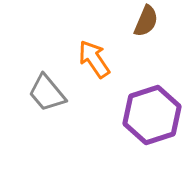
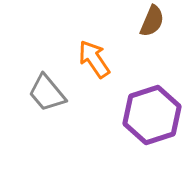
brown semicircle: moved 6 px right
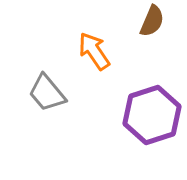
orange arrow: moved 8 px up
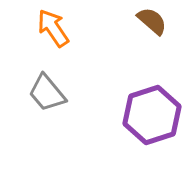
brown semicircle: rotated 72 degrees counterclockwise
orange arrow: moved 41 px left, 23 px up
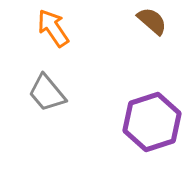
purple hexagon: moved 7 px down
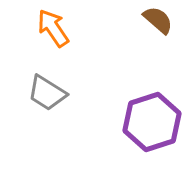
brown semicircle: moved 6 px right, 1 px up
gray trapezoid: rotated 18 degrees counterclockwise
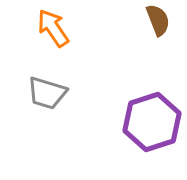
brown semicircle: rotated 28 degrees clockwise
gray trapezoid: rotated 15 degrees counterclockwise
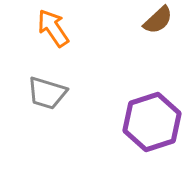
brown semicircle: rotated 68 degrees clockwise
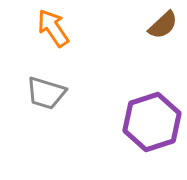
brown semicircle: moved 5 px right, 5 px down
gray trapezoid: moved 1 px left
